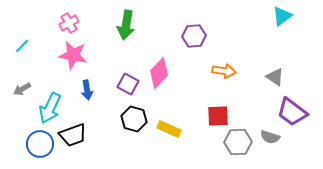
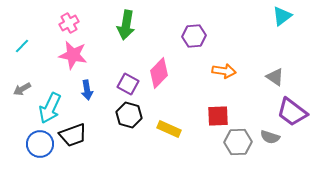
black hexagon: moved 5 px left, 4 px up
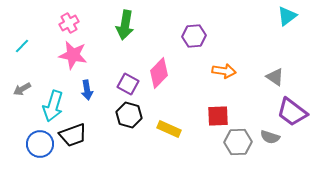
cyan triangle: moved 5 px right
green arrow: moved 1 px left
cyan arrow: moved 3 px right, 2 px up; rotated 8 degrees counterclockwise
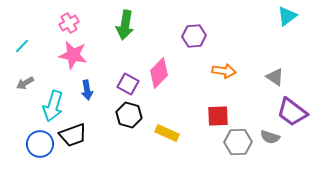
gray arrow: moved 3 px right, 6 px up
yellow rectangle: moved 2 px left, 4 px down
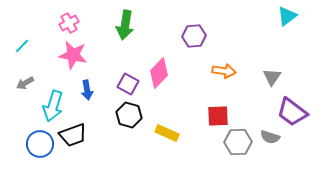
gray triangle: moved 3 px left; rotated 30 degrees clockwise
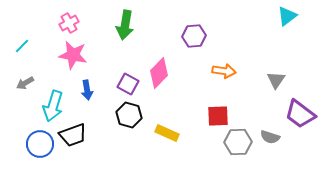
gray triangle: moved 4 px right, 3 px down
purple trapezoid: moved 8 px right, 2 px down
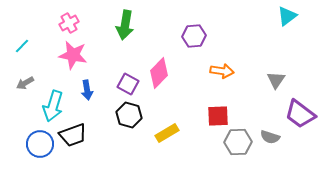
orange arrow: moved 2 px left
yellow rectangle: rotated 55 degrees counterclockwise
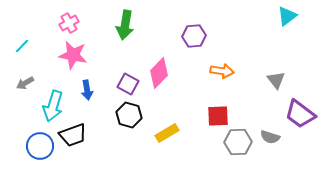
gray triangle: rotated 12 degrees counterclockwise
blue circle: moved 2 px down
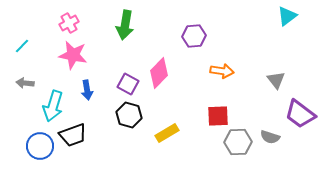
gray arrow: rotated 36 degrees clockwise
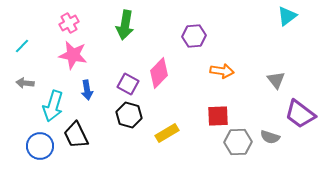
black trapezoid: moved 3 px right; rotated 84 degrees clockwise
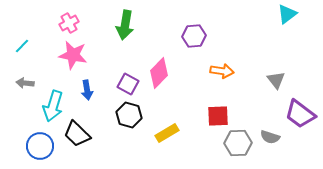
cyan triangle: moved 2 px up
black trapezoid: moved 1 px right, 1 px up; rotated 20 degrees counterclockwise
gray hexagon: moved 1 px down
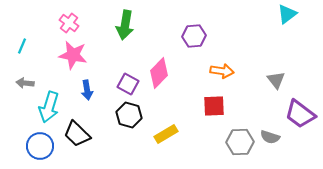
pink cross: rotated 24 degrees counterclockwise
cyan line: rotated 21 degrees counterclockwise
cyan arrow: moved 4 px left, 1 px down
red square: moved 4 px left, 10 px up
yellow rectangle: moved 1 px left, 1 px down
gray hexagon: moved 2 px right, 1 px up
